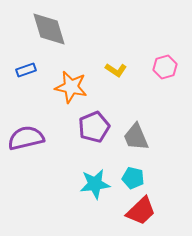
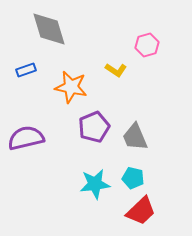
pink hexagon: moved 18 px left, 22 px up
gray trapezoid: moved 1 px left
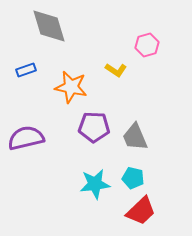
gray diamond: moved 3 px up
purple pentagon: rotated 24 degrees clockwise
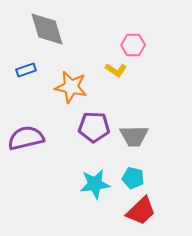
gray diamond: moved 2 px left, 3 px down
pink hexagon: moved 14 px left; rotated 15 degrees clockwise
gray trapezoid: moved 1 px left, 1 px up; rotated 68 degrees counterclockwise
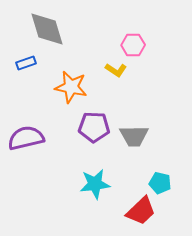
blue rectangle: moved 7 px up
cyan pentagon: moved 27 px right, 5 px down
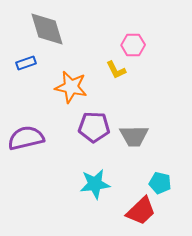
yellow L-shape: rotated 30 degrees clockwise
